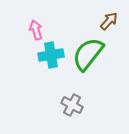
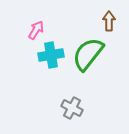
brown arrow: rotated 42 degrees counterclockwise
pink arrow: rotated 48 degrees clockwise
gray cross: moved 3 px down
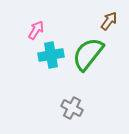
brown arrow: rotated 36 degrees clockwise
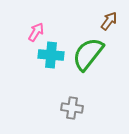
pink arrow: moved 2 px down
cyan cross: rotated 15 degrees clockwise
gray cross: rotated 20 degrees counterclockwise
